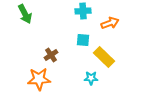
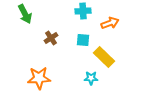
brown cross: moved 17 px up
orange star: moved 1 px up
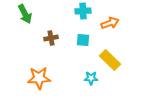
brown cross: rotated 24 degrees clockwise
yellow rectangle: moved 6 px right, 3 px down
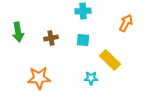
green arrow: moved 7 px left, 18 px down; rotated 18 degrees clockwise
orange arrow: moved 16 px right; rotated 42 degrees counterclockwise
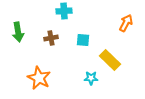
cyan cross: moved 19 px left
orange star: rotated 30 degrees clockwise
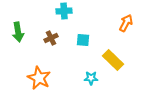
brown cross: rotated 16 degrees counterclockwise
yellow rectangle: moved 3 px right
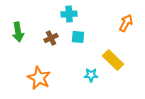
cyan cross: moved 5 px right, 3 px down
cyan square: moved 5 px left, 3 px up
cyan star: moved 3 px up
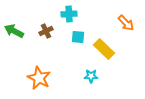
orange arrow: rotated 108 degrees clockwise
green arrow: moved 4 px left, 1 px up; rotated 126 degrees clockwise
brown cross: moved 5 px left, 7 px up
yellow rectangle: moved 9 px left, 11 px up
cyan star: moved 1 px down
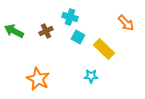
cyan cross: moved 1 px right, 3 px down; rotated 21 degrees clockwise
cyan square: rotated 24 degrees clockwise
orange star: moved 1 px left, 1 px down
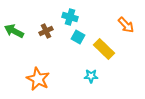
orange arrow: moved 2 px down
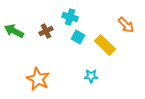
yellow rectangle: moved 1 px right, 4 px up
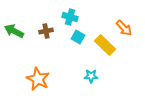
orange arrow: moved 2 px left, 3 px down
brown cross: rotated 16 degrees clockwise
